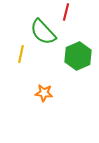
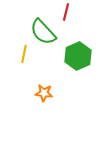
yellow line: moved 3 px right
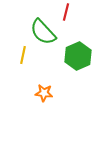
yellow line: moved 1 px left, 1 px down
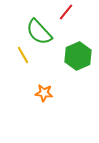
red line: rotated 24 degrees clockwise
green semicircle: moved 4 px left
yellow line: rotated 42 degrees counterclockwise
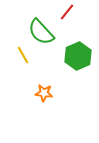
red line: moved 1 px right
green semicircle: moved 2 px right
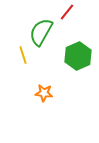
green semicircle: rotated 72 degrees clockwise
yellow line: rotated 12 degrees clockwise
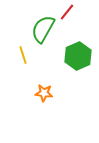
green semicircle: moved 2 px right, 3 px up
